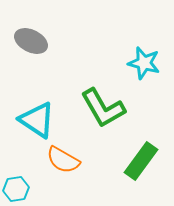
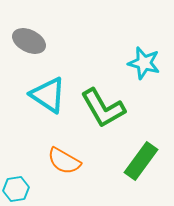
gray ellipse: moved 2 px left
cyan triangle: moved 11 px right, 25 px up
orange semicircle: moved 1 px right, 1 px down
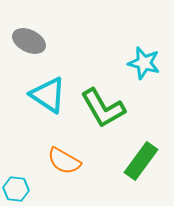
cyan hexagon: rotated 15 degrees clockwise
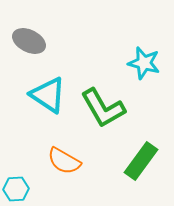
cyan hexagon: rotated 10 degrees counterclockwise
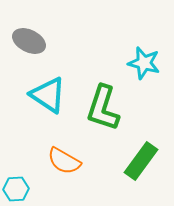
green L-shape: rotated 48 degrees clockwise
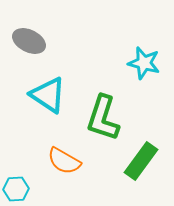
green L-shape: moved 10 px down
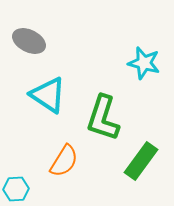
orange semicircle: rotated 88 degrees counterclockwise
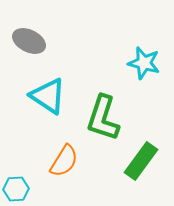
cyan triangle: moved 1 px down
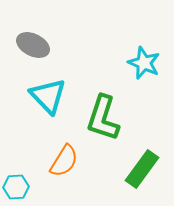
gray ellipse: moved 4 px right, 4 px down
cyan star: rotated 8 degrees clockwise
cyan triangle: rotated 12 degrees clockwise
green rectangle: moved 1 px right, 8 px down
cyan hexagon: moved 2 px up
